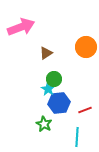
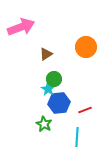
brown triangle: moved 1 px down
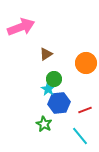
orange circle: moved 16 px down
cyan line: moved 3 px right, 1 px up; rotated 42 degrees counterclockwise
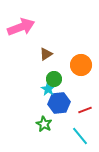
orange circle: moved 5 px left, 2 px down
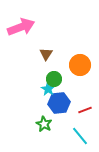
brown triangle: rotated 24 degrees counterclockwise
orange circle: moved 1 px left
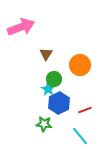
blue hexagon: rotated 20 degrees counterclockwise
green star: rotated 21 degrees counterclockwise
